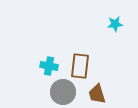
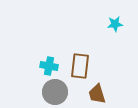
gray circle: moved 8 px left
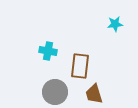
cyan cross: moved 1 px left, 15 px up
brown trapezoid: moved 3 px left
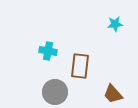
brown trapezoid: moved 19 px right; rotated 25 degrees counterclockwise
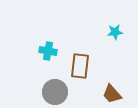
cyan star: moved 8 px down
brown trapezoid: moved 1 px left
